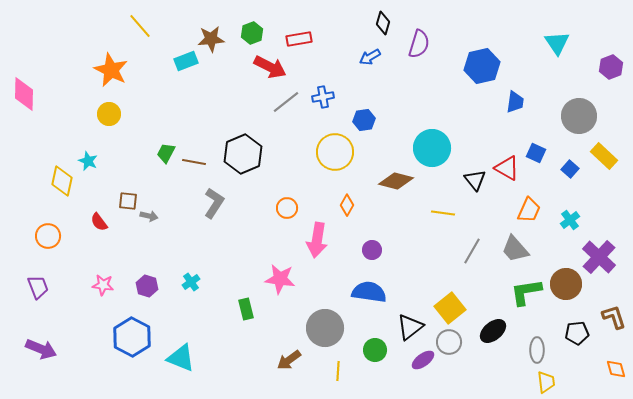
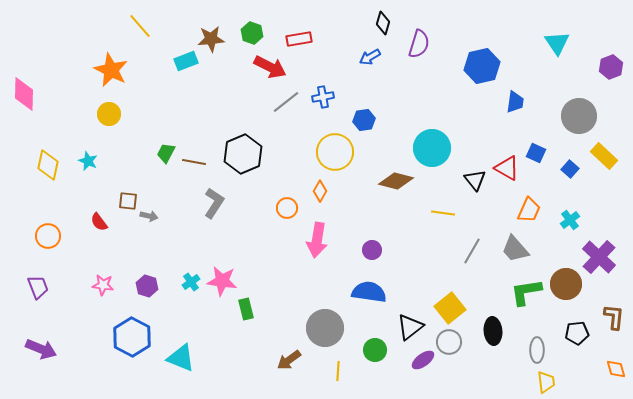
green hexagon at (252, 33): rotated 20 degrees counterclockwise
yellow diamond at (62, 181): moved 14 px left, 16 px up
orange diamond at (347, 205): moved 27 px left, 14 px up
pink star at (280, 279): moved 58 px left, 2 px down
brown L-shape at (614, 317): rotated 24 degrees clockwise
black ellipse at (493, 331): rotated 56 degrees counterclockwise
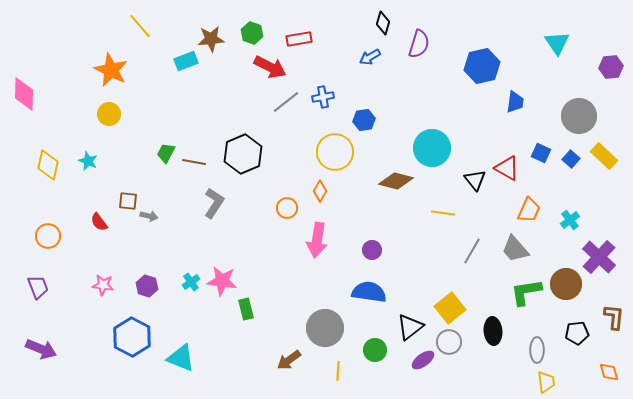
purple hexagon at (611, 67): rotated 15 degrees clockwise
blue square at (536, 153): moved 5 px right
blue square at (570, 169): moved 1 px right, 10 px up
orange diamond at (616, 369): moved 7 px left, 3 px down
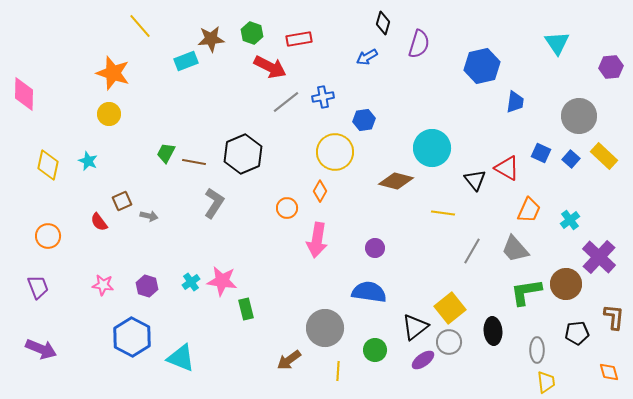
blue arrow at (370, 57): moved 3 px left
orange star at (111, 70): moved 2 px right, 3 px down; rotated 8 degrees counterclockwise
brown square at (128, 201): moved 6 px left; rotated 30 degrees counterclockwise
purple circle at (372, 250): moved 3 px right, 2 px up
black triangle at (410, 327): moved 5 px right
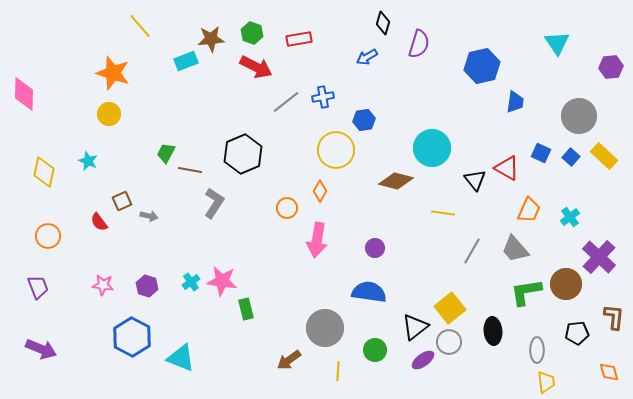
red arrow at (270, 67): moved 14 px left
yellow circle at (335, 152): moved 1 px right, 2 px up
blue square at (571, 159): moved 2 px up
brown line at (194, 162): moved 4 px left, 8 px down
yellow diamond at (48, 165): moved 4 px left, 7 px down
cyan cross at (570, 220): moved 3 px up
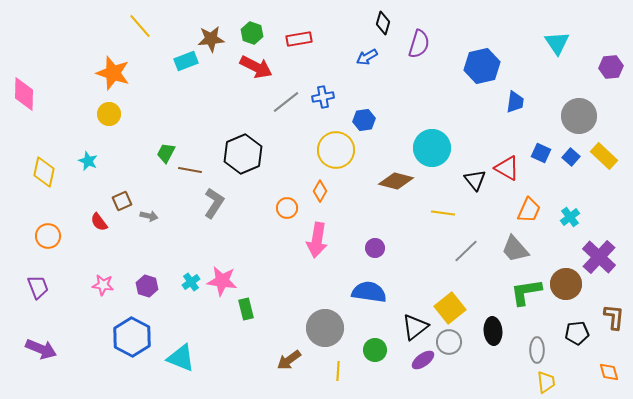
gray line at (472, 251): moved 6 px left; rotated 16 degrees clockwise
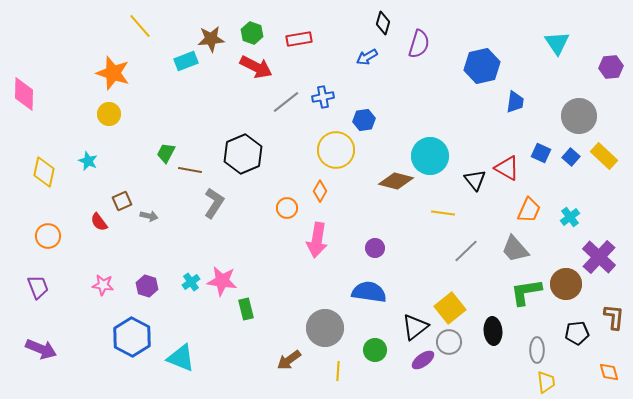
cyan circle at (432, 148): moved 2 px left, 8 px down
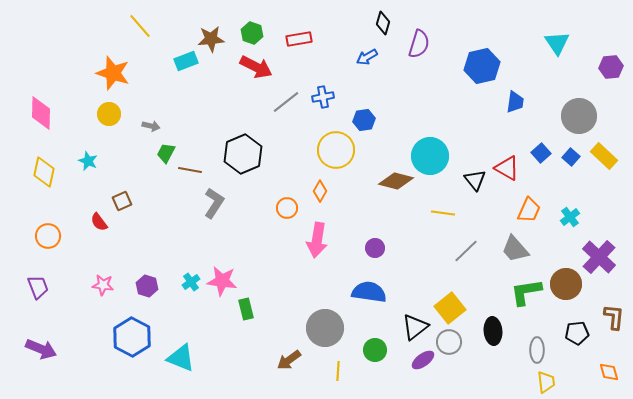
pink diamond at (24, 94): moved 17 px right, 19 px down
blue square at (541, 153): rotated 24 degrees clockwise
gray arrow at (149, 216): moved 2 px right, 90 px up
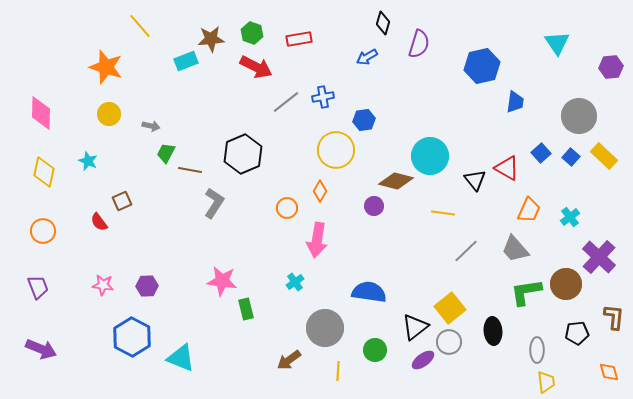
orange star at (113, 73): moved 7 px left, 6 px up
orange circle at (48, 236): moved 5 px left, 5 px up
purple circle at (375, 248): moved 1 px left, 42 px up
cyan cross at (191, 282): moved 104 px right
purple hexagon at (147, 286): rotated 20 degrees counterclockwise
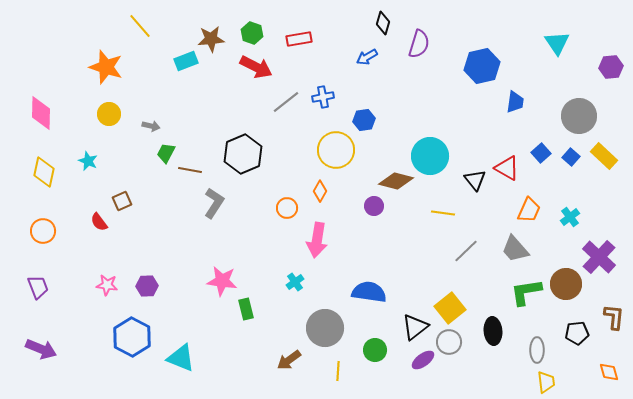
pink star at (103, 285): moved 4 px right
